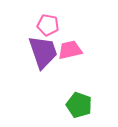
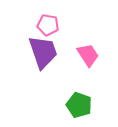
pink trapezoid: moved 18 px right, 5 px down; rotated 70 degrees clockwise
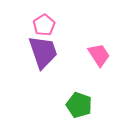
pink pentagon: moved 4 px left; rotated 30 degrees clockwise
pink trapezoid: moved 11 px right
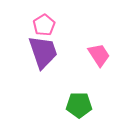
green pentagon: rotated 20 degrees counterclockwise
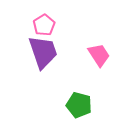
green pentagon: rotated 15 degrees clockwise
